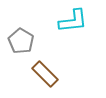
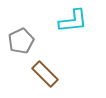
gray pentagon: rotated 15 degrees clockwise
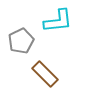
cyan L-shape: moved 15 px left
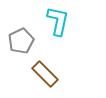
cyan L-shape: rotated 72 degrees counterclockwise
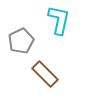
cyan L-shape: moved 1 px right, 1 px up
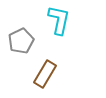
brown rectangle: rotated 76 degrees clockwise
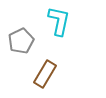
cyan L-shape: moved 1 px down
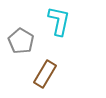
gray pentagon: rotated 15 degrees counterclockwise
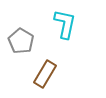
cyan L-shape: moved 6 px right, 3 px down
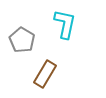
gray pentagon: moved 1 px right, 1 px up
